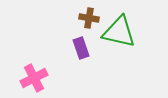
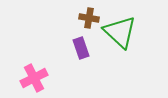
green triangle: moved 1 px right; rotated 30 degrees clockwise
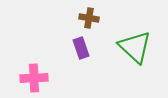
green triangle: moved 15 px right, 15 px down
pink cross: rotated 24 degrees clockwise
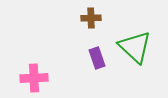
brown cross: moved 2 px right; rotated 12 degrees counterclockwise
purple rectangle: moved 16 px right, 10 px down
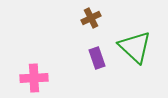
brown cross: rotated 24 degrees counterclockwise
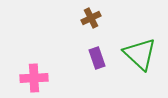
green triangle: moved 5 px right, 7 px down
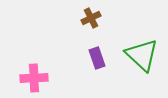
green triangle: moved 2 px right, 1 px down
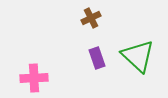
green triangle: moved 4 px left, 1 px down
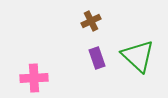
brown cross: moved 3 px down
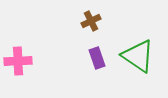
green triangle: rotated 9 degrees counterclockwise
pink cross: moved 16 px left, 17 px up
